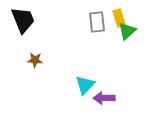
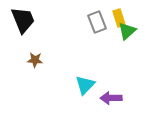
gray rectangle: rotated 15 degrees counterclockwise
purple arrow: moved 7 px right
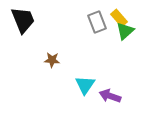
yellow rectangle: rotated 24 degrees counterclockwise
green triangle: moved 2 px left
brown star: moved 17 px right
cyan triangle: rotated 10 degrees counterclockwise
purple arrow: moved 1 px left, 2 px up; rotated 20 degrees clockwise
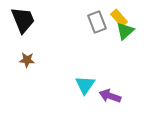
brown star: moved 25 px left
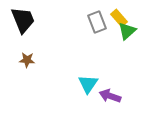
green triangle: moved 2 px right
cyan triangle: moved 3 px right, 1 px up
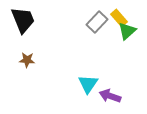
gray rectangle: rotated 65 degrees clockwise
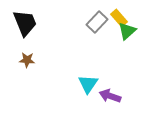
black trapezoid: moved 2 px right, 3 px down
